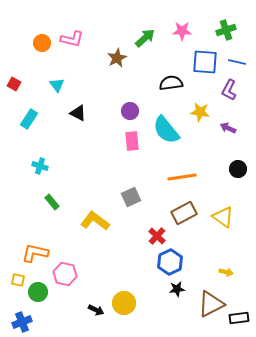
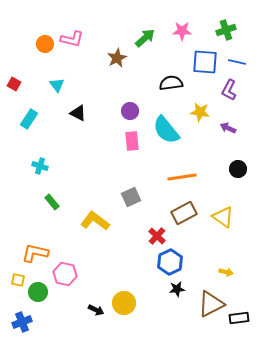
orange circle: moved 3 px right, 1 px down
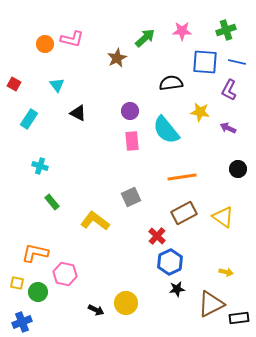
yellow square: moved 1 px left, 3 px down
yellow circle: moved 2 px right
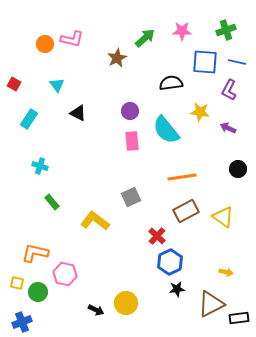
brown rectangle: moved 2 px right, 2 px up
